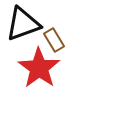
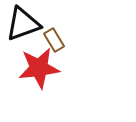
red star: rotated 30 degrees clockwise
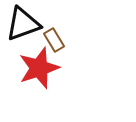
red star: rotated 12 degrees counterclockwise
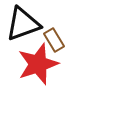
red star: moved 1 px left, 4 px up
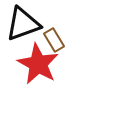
red star: rotated 24 degrees counterclockwise
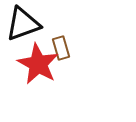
brown rectangle: moved 7 px right, 8 px down; rotated 15 degrees clockwise
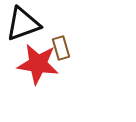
red star: rotated 21 degrees counterclockwise
